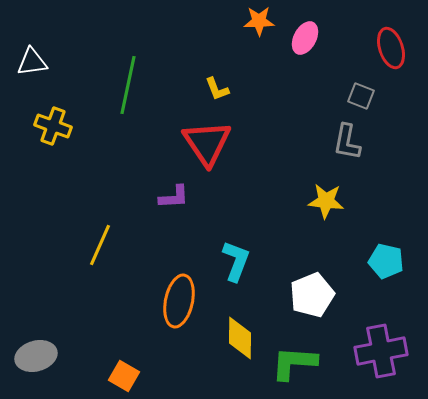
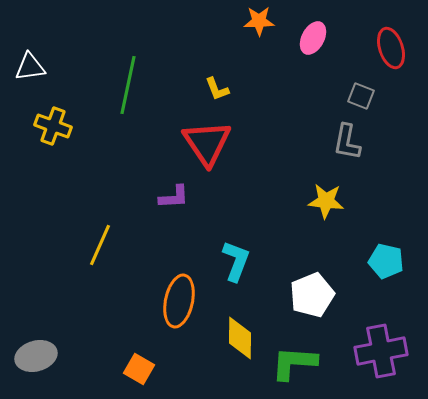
pink ellipse: moved 8 px right
white triangle: moved 2 px left, 5 px down
orange square: moved 15 px right, 7 px up
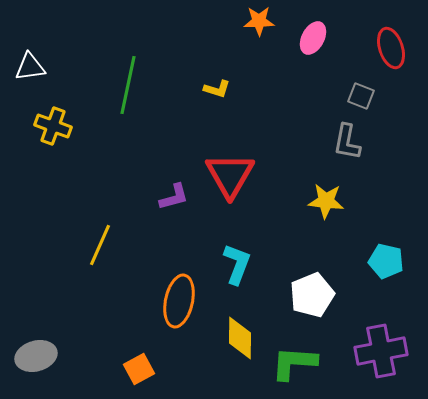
yellow L-shape: rotated 52 degrees counterclockwise
red triangle: moved 23 px right, 32 px down; rotated 4 degrees clockwise
purple L-shape: rotated 12 degrees counterclockwise
cyan L-shape: moved 1 px right, 3 px down
orange square: rotated 32 degrees clockwise
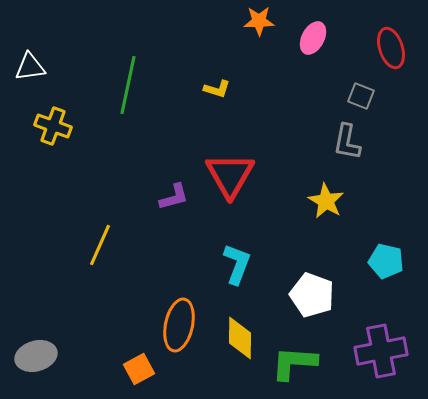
yellow star: rotated 24 degrees clockwise
white pentagon: rotated 30 degrees counterclockwise
orange ellipse: moved 24 px down
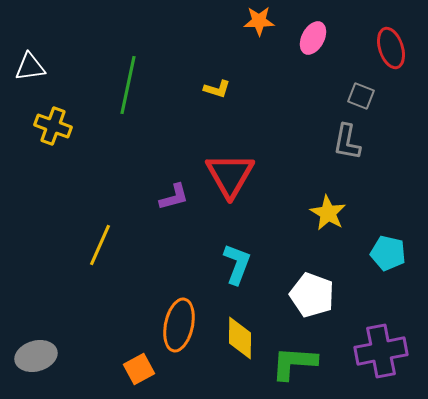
yellow star: moved 2 px right, 12 px down
cyan pentagon: moved 2 px right, 8 px up
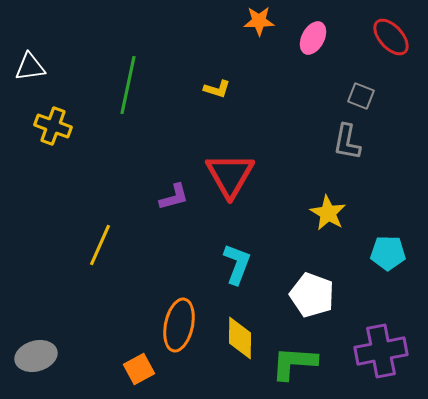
red ellipse: moved 11 px up; rotated 24 degrees counterclockwise
cyan pentagon: rotated 12 degrees counterclockwise
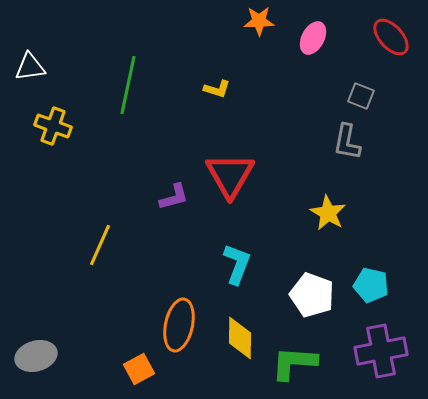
cyan pentagon: moved 17 px left, 32 px down; rotated 12 degrees clockwise
